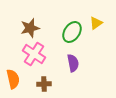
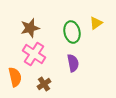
green ellipse: rotated 45 degrees counterclockwise
orange semicircle: moved 2 px right, 2 px up
brown cross: rotated 32 degrees counterclockwise
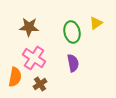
brown star: moved 1 px left, 1 px up; rotated 18 degrees clockwise
pink cross: moved 4 px down
orange semicircle: rotated 24 degrees clockwise
brown cross: moved 4 px left
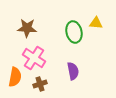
yellow triangle: rotated 40 degrees clockwise
brown star: moved 2 px left, 1 px down
green ellipse: moved 2 px right
purple semicircle: moved 8 px down
brown cross: rotated 16 degrees clockwise
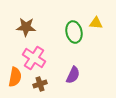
brown star: moved 1 px left, 1 px up
purple semicircle: moved 4 px down; rotated 36 degrees clockwise
